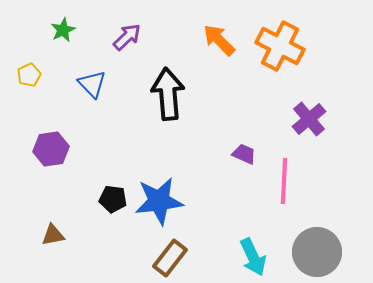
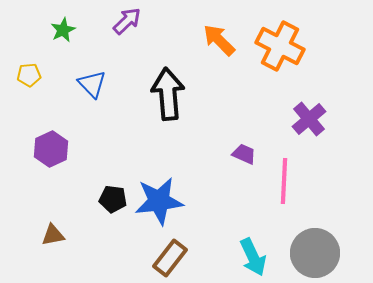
purple arrow: moved 16 px up
yellow pentagon: rotated 20 degrees clockwise
purple hexagon: rotated 16 degrees counterclockwise
gray circle: moved 2 px left, 1 px down
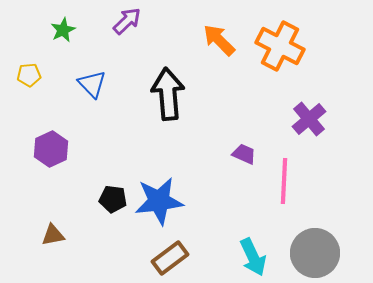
brown rectangle: rotated 15 degrees clockwise
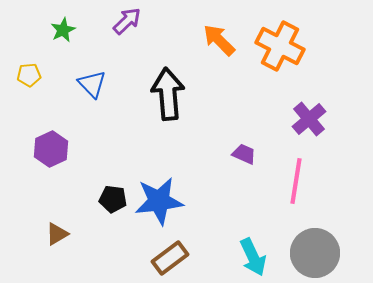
pink line: moved 12 px right; rotated 6 degrees clockwise
brown triangle: moved 4 px right, 1 px up; rotated 20 degrees counterclockwise
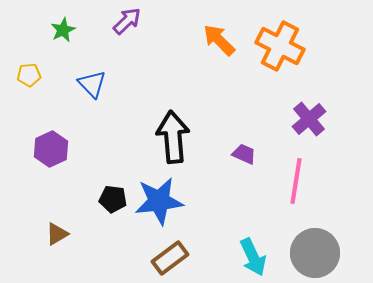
black arrow: moved 5 px right, 43 px down
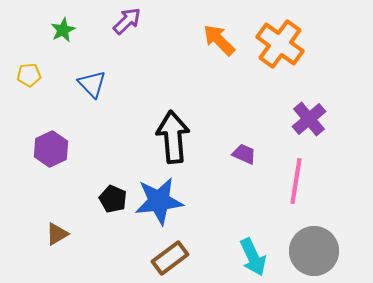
orange cross: moved 2 px up; rotated 9 degrees clockwise
black pentagon: rotated 16 degrees clockwise
gray circle: moved 1 px left, 2 px up
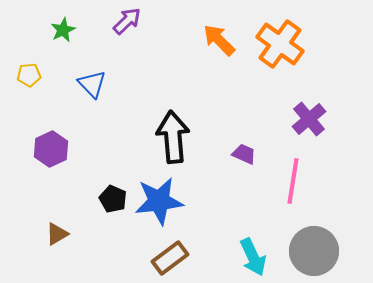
pink line: moved 3 px left
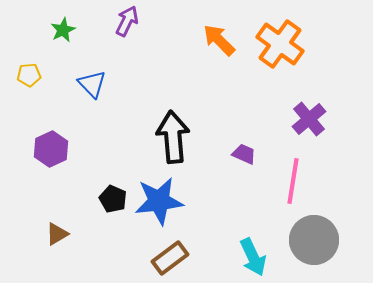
purple arrow: rotated 20 degrees counterclockwise
gray circle: moved 11 px up
